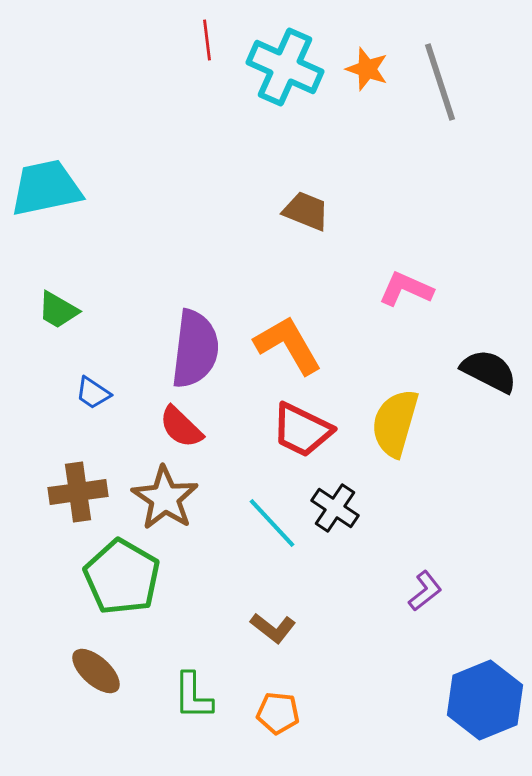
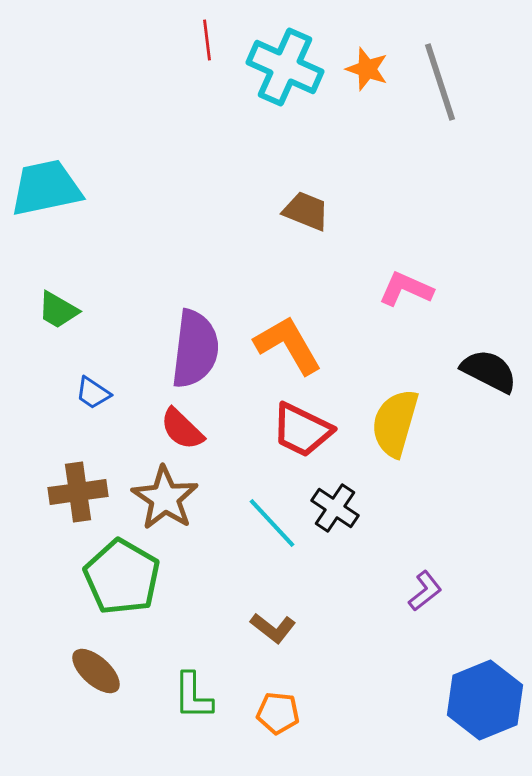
red semicircle: moved 1 px right, 2 px down
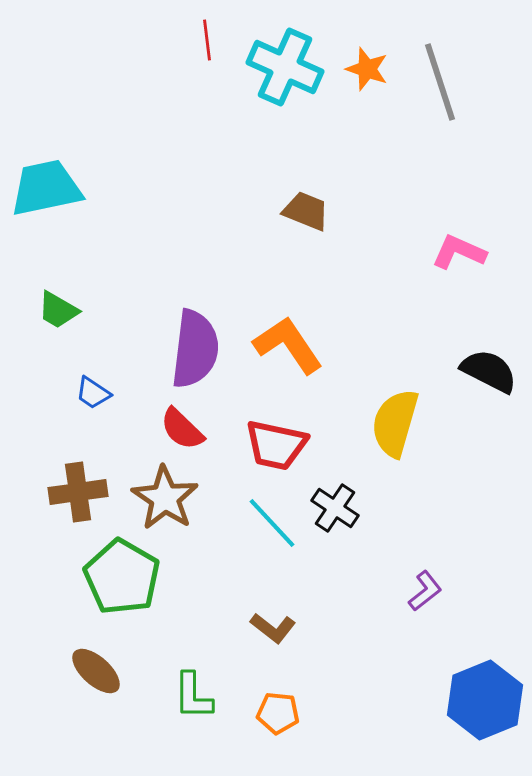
pink L-shape: moved 53 px right, 37 px up
orange L-shape: rotated 4 degrees counterclockwise
red trapezoid: moved 26 px left, 15 px down; rotated 14 degrees counterclockwise
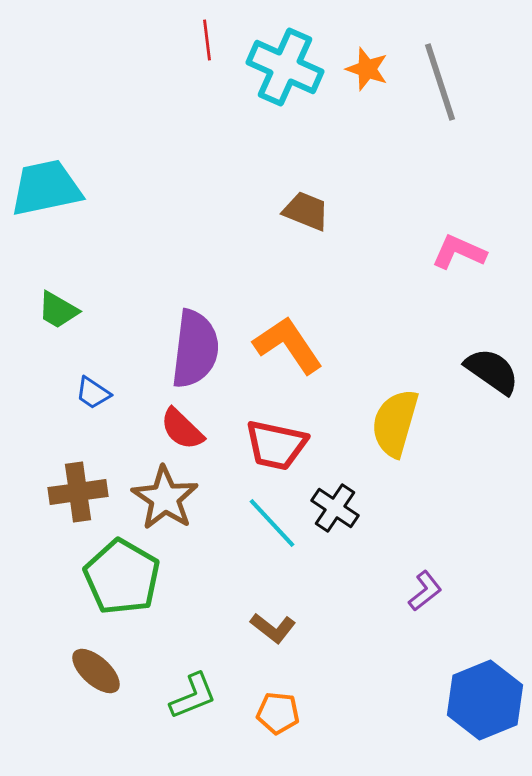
black semicircle: moved 3 px right; rotated 8 degrees clockwise
green L-shape: rotated 112 degrees counterclockwise
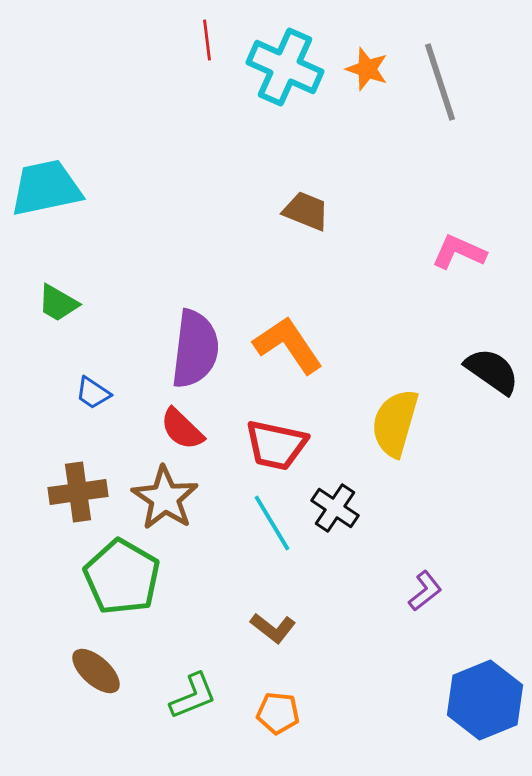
green trapezoid: moved 7 px up
cyan line: rotated 12 degrees clockwise
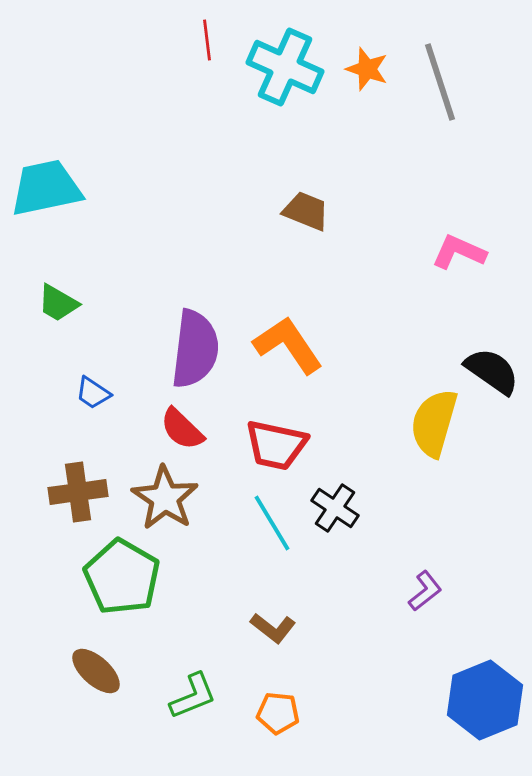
yellow semicircle: moved 39 px right
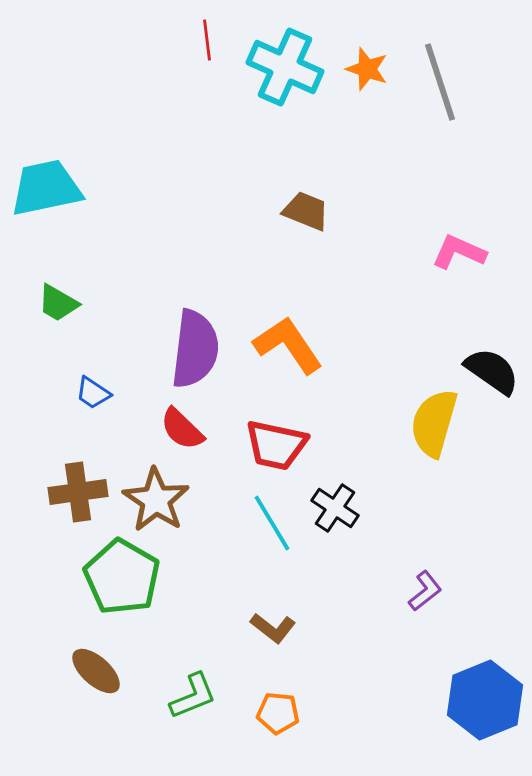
brown star: moved 9 px left, 2 px down
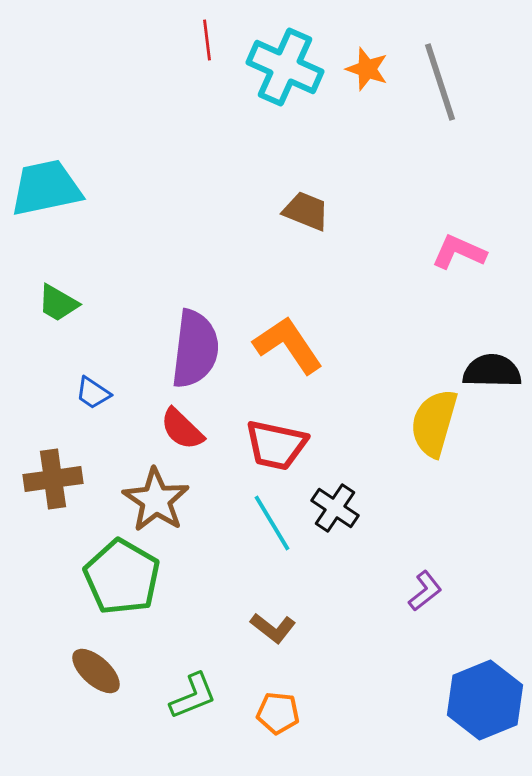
black semicircle: rotated 34 degrees counterclockwise
brown cross: moved 25 px left, 13 px up
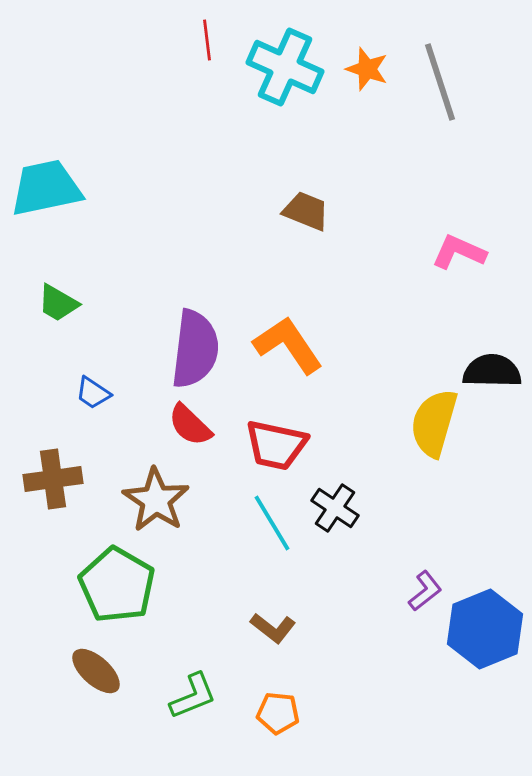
red semicircle: moved 8 px right, 4 px up
green pentagon: moved 5 px left, 8 px down
blue hexagon: moved 71 px up
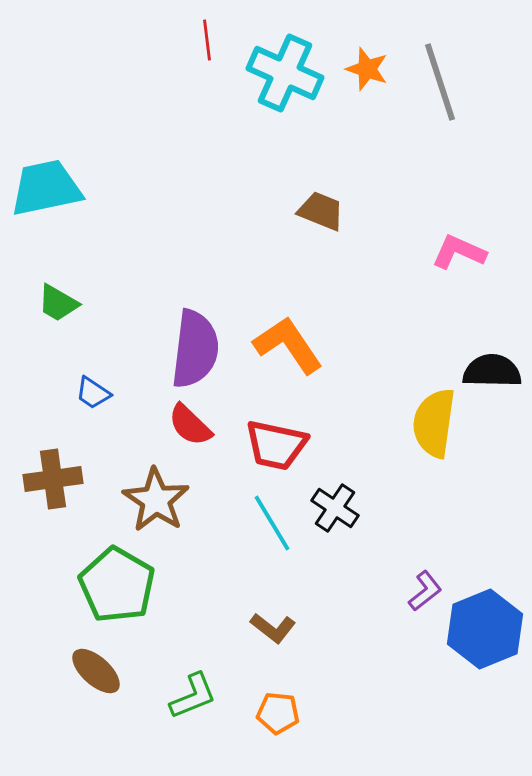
cyan cross: moved 6 px down
brown trapezoid: moved 15 px right
yellow semicircle: rotated 8 degrees counterclockwise
